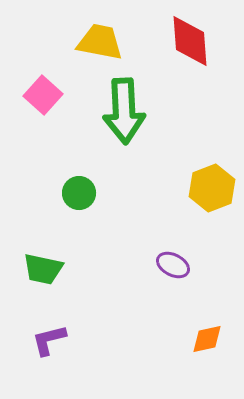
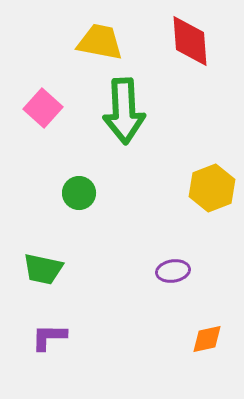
pink square: moved 13 px down
purple ellipse: moved 6 px down; rotated 36 degrees counterclockwise
purple L-shape: moved 3 px up; rotated 15 degrees clockwise
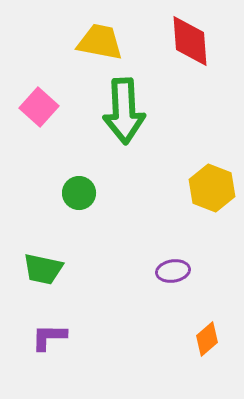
pink square: moved 4 px left, 1 px up
yellow hexagon: rotated 18 degrees counterclockwise
orange diamond: rotated 28 degrees counterclockwise
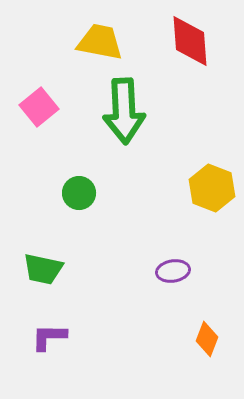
pink square: rotated 9 degrees clockwise
orange diamond: rotated 28 degrees counterclockwise
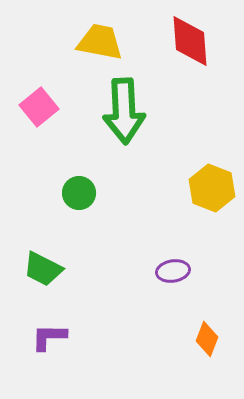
green trapezoid: rotated 15 degrees clockwise
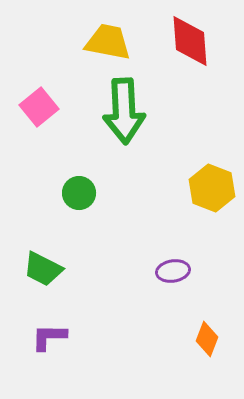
yellow trapezoid: moved 8 px right
